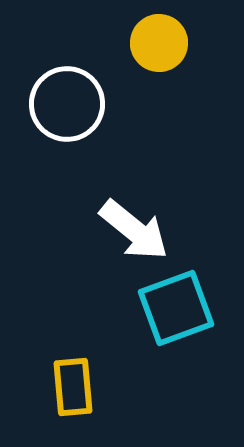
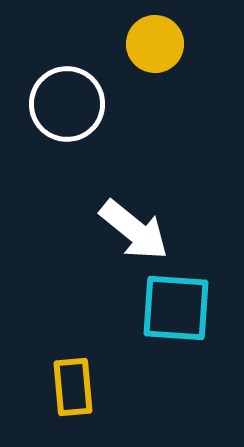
yellow circle: moved 4 px left, 1 px down
cyan square: rotated 24 degrees clockwise
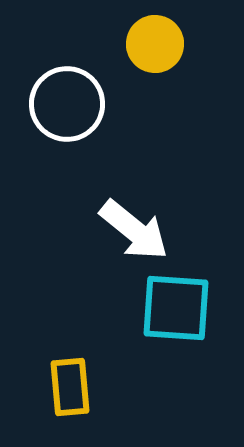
yellow rectangle: moved 3 px left
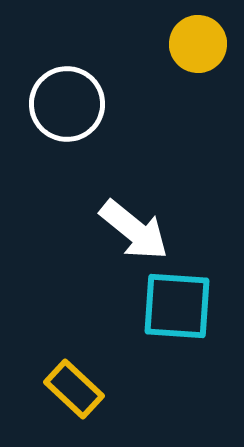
yellow circle: moved 43 px right
cyan square: moved 1 px right, 2 px up
yellow rectangle: moved 4 px right, 2 px down; rotated 42 degrees counterclockwise
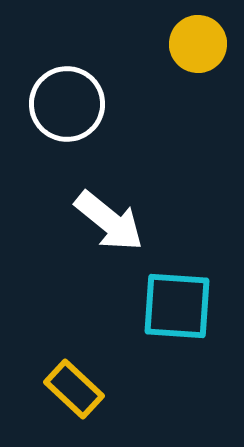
white arrow: moved 25 px left, 9 px up
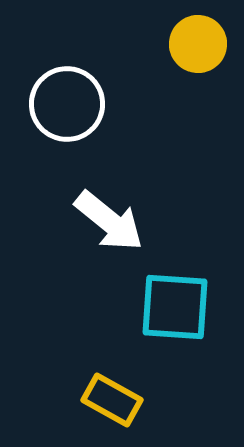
cyan square: moved 2 px left, 1 px down
yellow rectangle: moved 38 px right, 11 px down; rotated 14 degrees counterclockwise
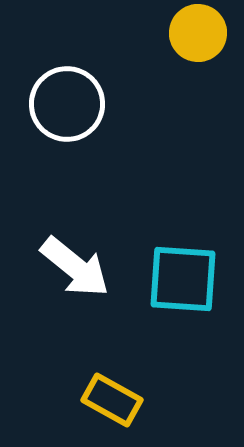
yellow circle: moved 11 px up
white arrow: moved 34 px left, 46 px down
cyan square: moved 8 px right, 28 px up
